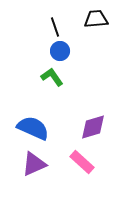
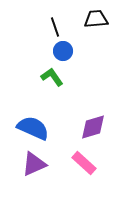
blue circle: moved 3 px right
pink rectangle: moved 2 px right, 1 px down
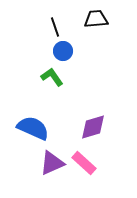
purple triangle: moved 18 px right, 1 px up
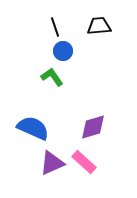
black trapezoid: moved 3 px right, 7 px down
pink rectangle: moved 1 px up
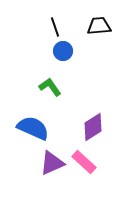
green L-shape: moved 2 px left, 10 px down
purple diamond: rotated 16 degrees counterclockwise
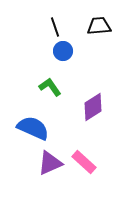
purple diamond: moved 20 px up
purple triangle: moved 2 px left
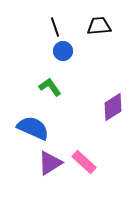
purple diamond: moved 20 px right
purple triangle: rotated 8 degrees counterclockwise
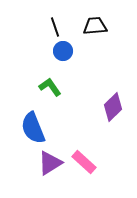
black trapezoid: moved 4 px left
purple diamond: rotated 12 degrees counterclockwise
blue semicircle: rotated 136 degrees counterclockwise
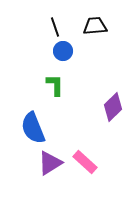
green L-shape: moved 5 px right, 2 px up; rotated 35 degrees clockwise
pink rectangle: moved 1 px right
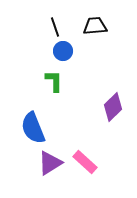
green L-shape: moved 1 px left, 4 px up
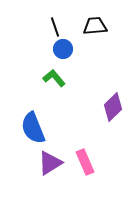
blue circle: moved 2 px up
green L-shape: moved 3 px up; rotated 40 degrees counterclockwise
pink rectangle: rotated 25 degrees clockwise
